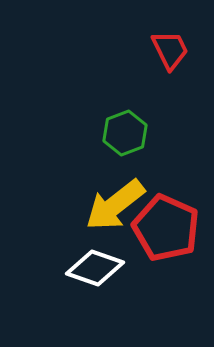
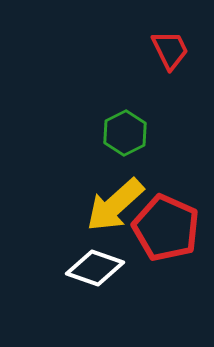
green hexagon: rotated 6 degrees counterclockwise
yellow arrow: rotated 4 degrees counterclockwise
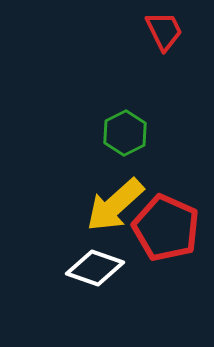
red trapezoid: moved 6 px left, 19 px up
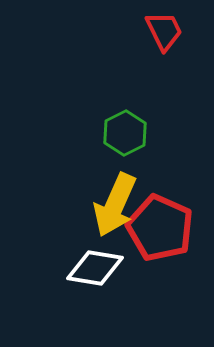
yellow arrow: rotated 24 degrees counterclockwise
red pentagon: moved 6 px left
white diamond: rotated 10 degrees counterclockwise
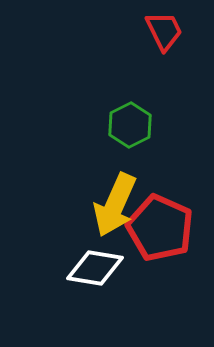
green hexagon: moved 5 px right, 8 px up
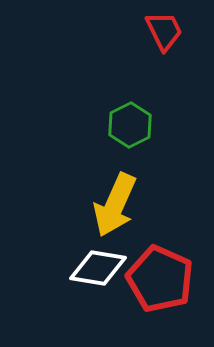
red pentagon: moved 51 px down
white diamond: moved 3 px right
